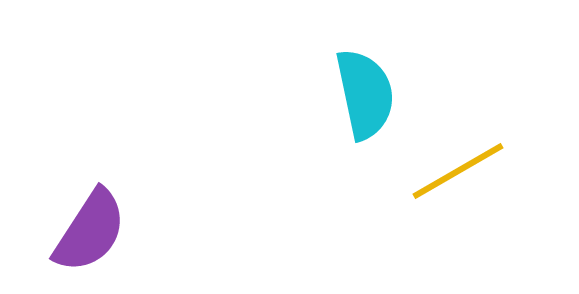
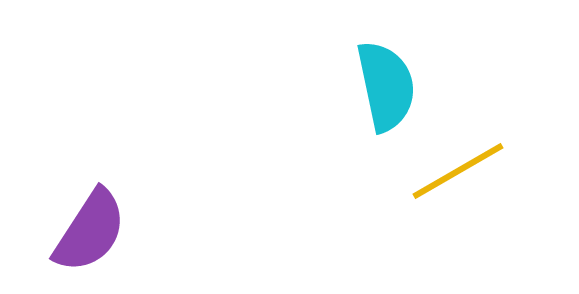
cyan semicircle: moved 21 px right, 8 px up
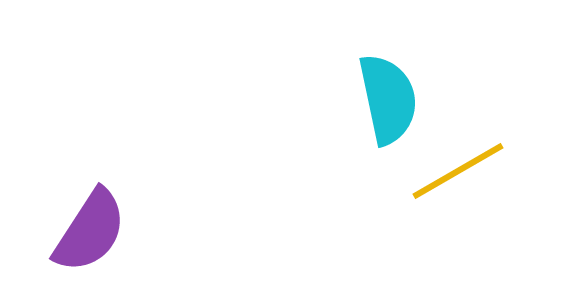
cyan semicircle: moved 2 px right, 13 px down
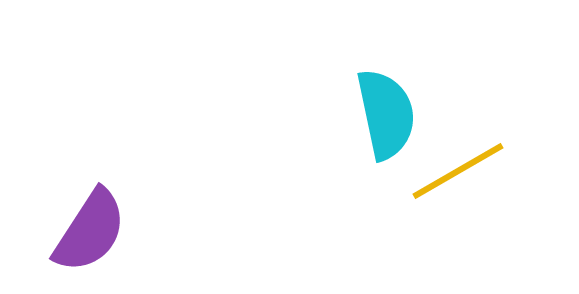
cyan semicircle: moved 2 px left, 15 px down
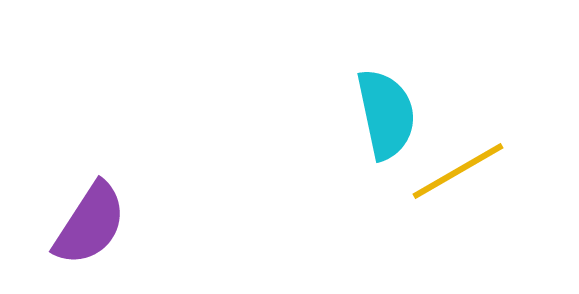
purple semicircle: moved 7 px up
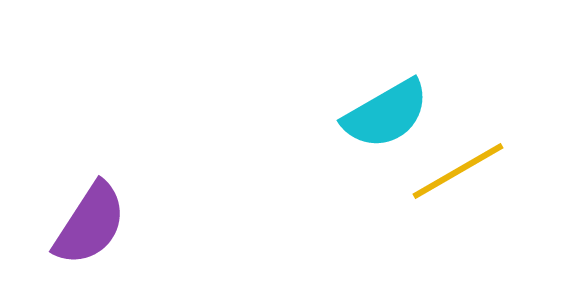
cyan semicircle: rotated 72 degrees clockwise
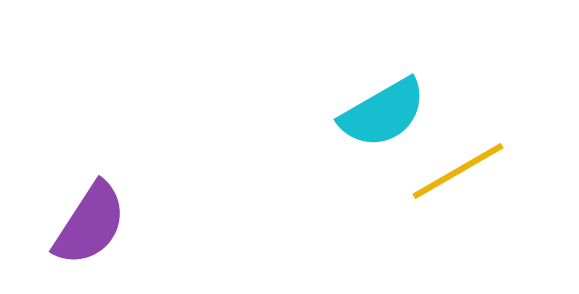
cyan semicircle: moved 3 px left, 1 px up
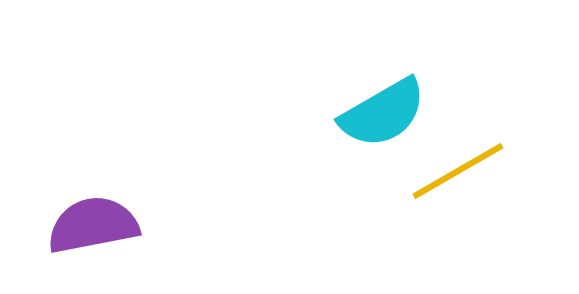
purple semicircle: moved 3 px right, 1 px down; rotated 134 degrees counterclockwise
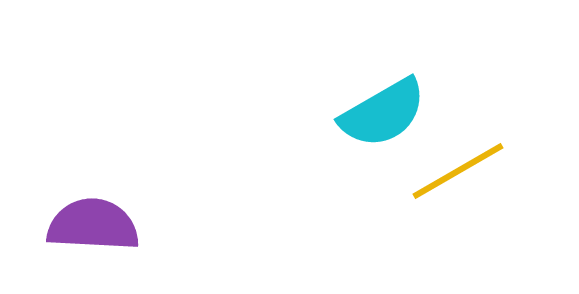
purple semicircle: rotated 14 degrees clockwise
